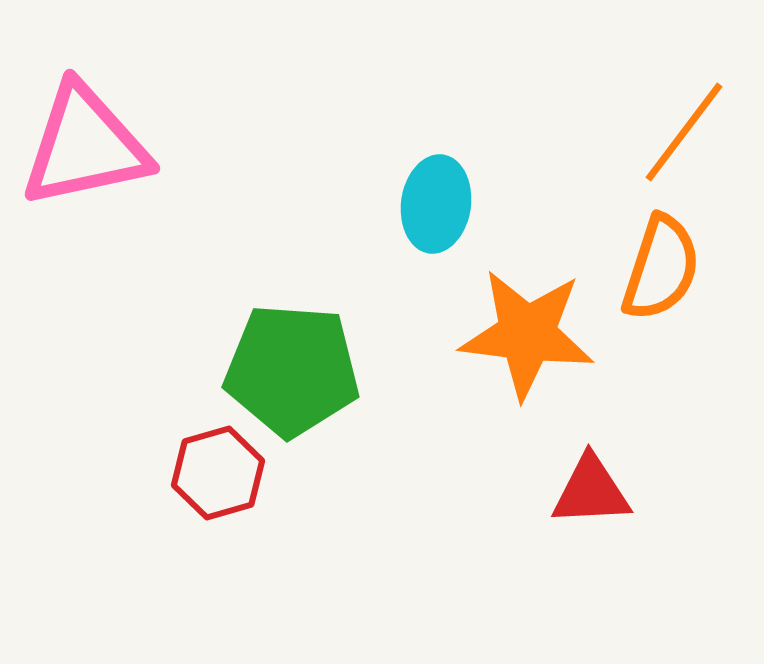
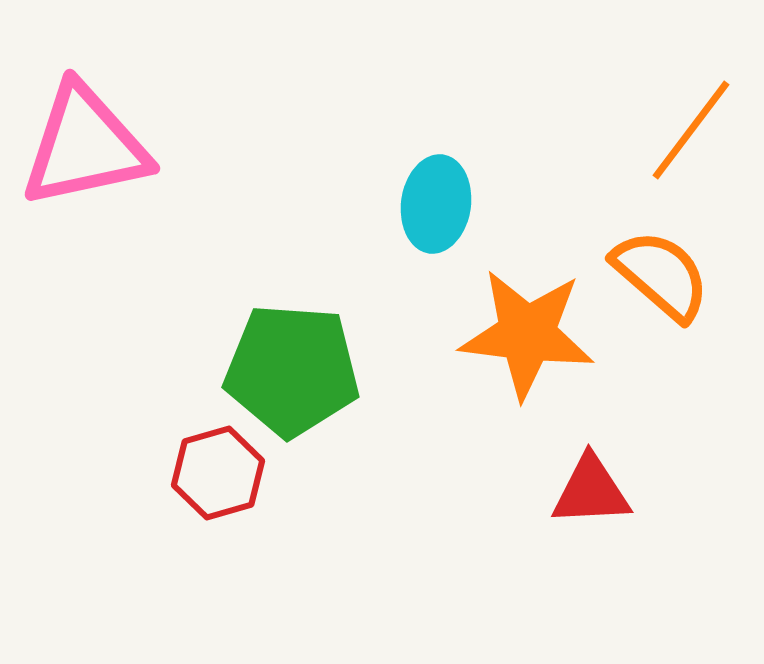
orange line: moved 7 px right, 2 px up
orange semicircle: moved 7 px down; rotated 67 degrees counterclockwise
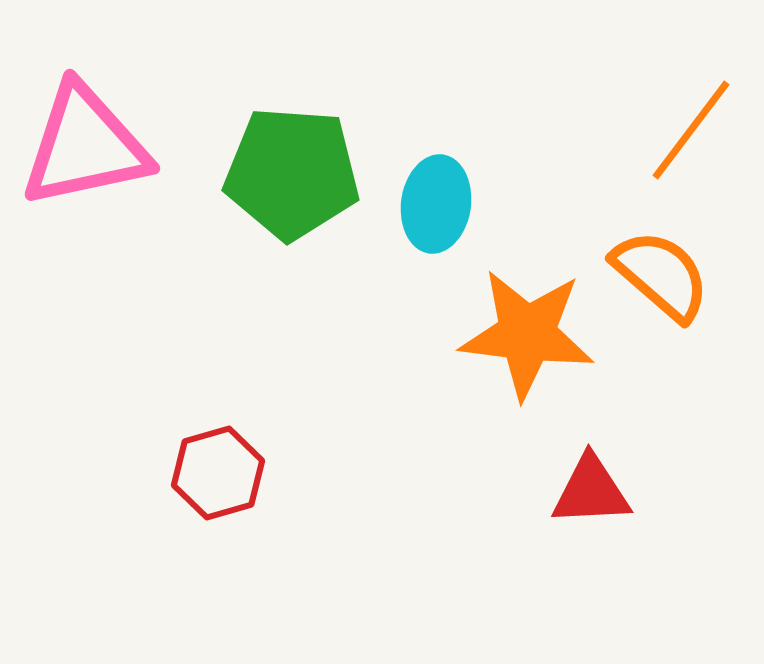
green pentagon: moved 197 px up
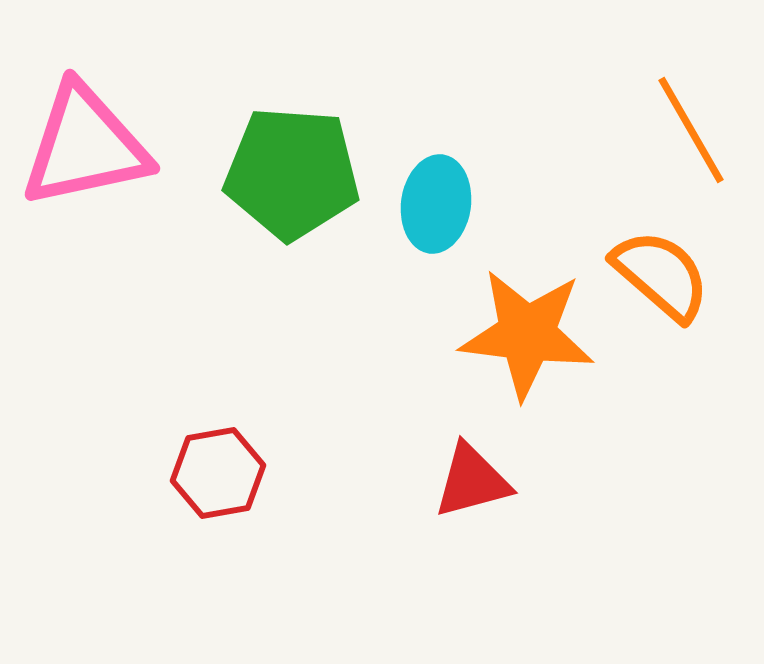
orange line: rotated 67 degrees counterclockwise
red hexagon: rotated 6 degrees clockwise
red triangle: moved 119 px left, 10 px up; rotated 12 degrees counterclockwise
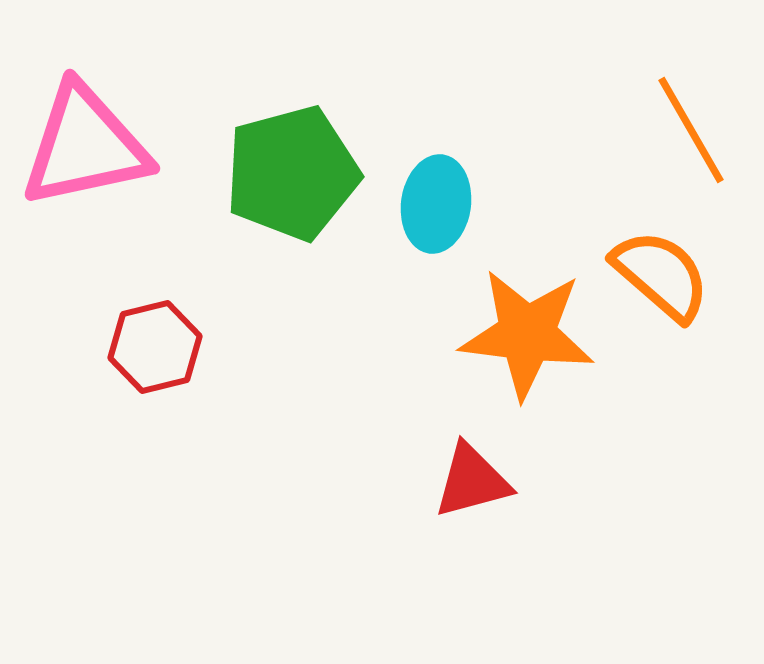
green pentagon: rotated 19 degrees counterclockwise
red hexagon: moved 63 px left, 126 px up; rotated 4 degrees counterclockwise
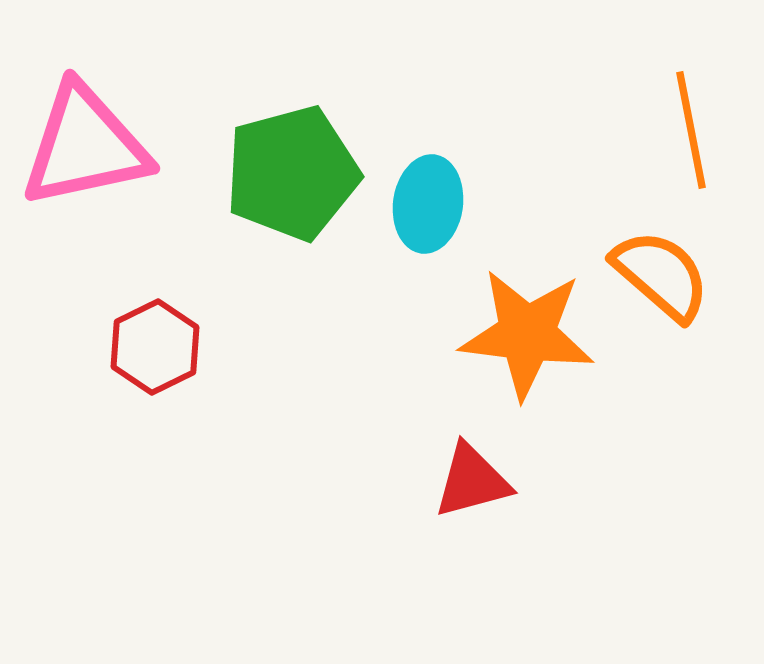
orange line: rotated 19 degrees clockwise
cyan ellipse: moved 8 px left
red hexagon: rotated 12 degrees counterclockwise
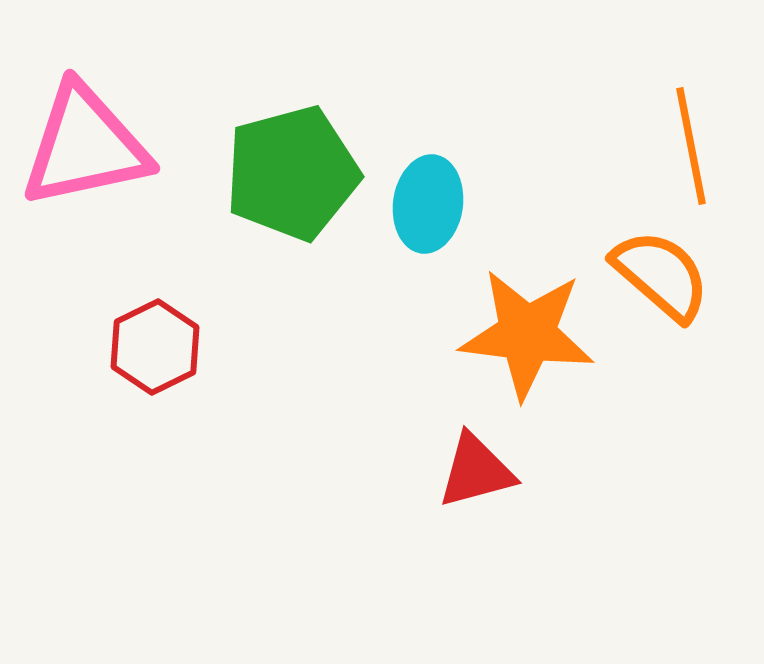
orange line: moved 16 px down
red triangle: moved 4 px right, 10 px up
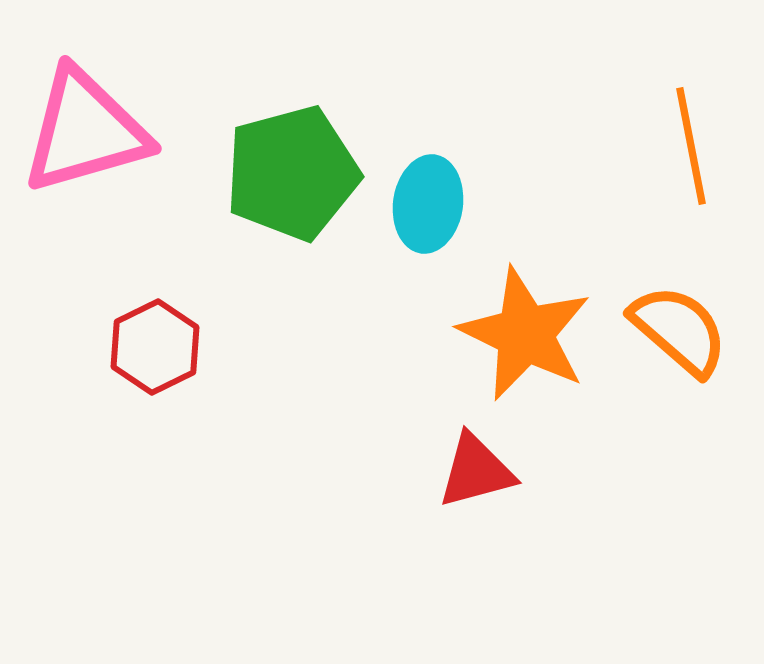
pink triangle: moved 15 px up; rotated 4 degrees counterclockwise
orange semicircle: moved 18 px right, 55 px down
orange star: moved 2 px left; rotated 19 degrees clockwise
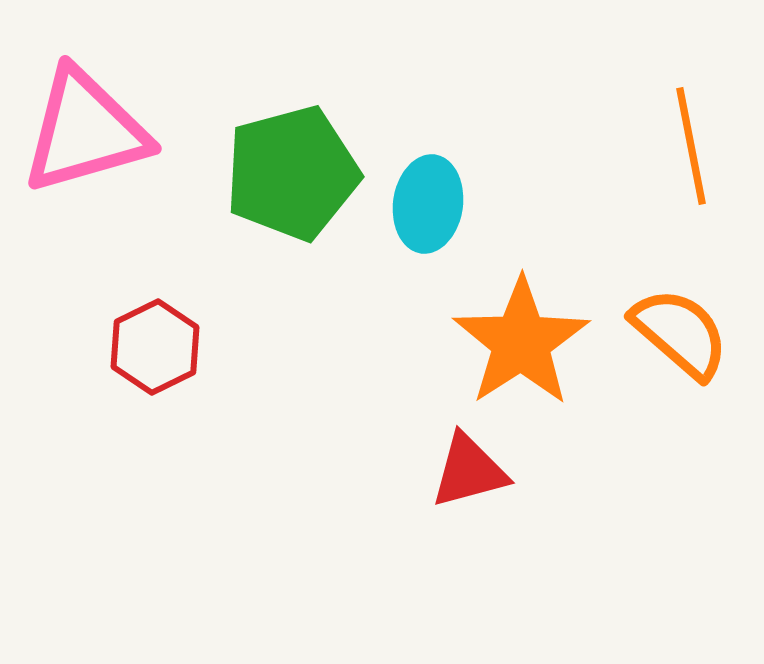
orange semicircle: moved 1 px right, 3 px down
orange star: moved 4 px left, 8 px down; rotated 13 degrees clockwise
red triangle: moved 7 px left
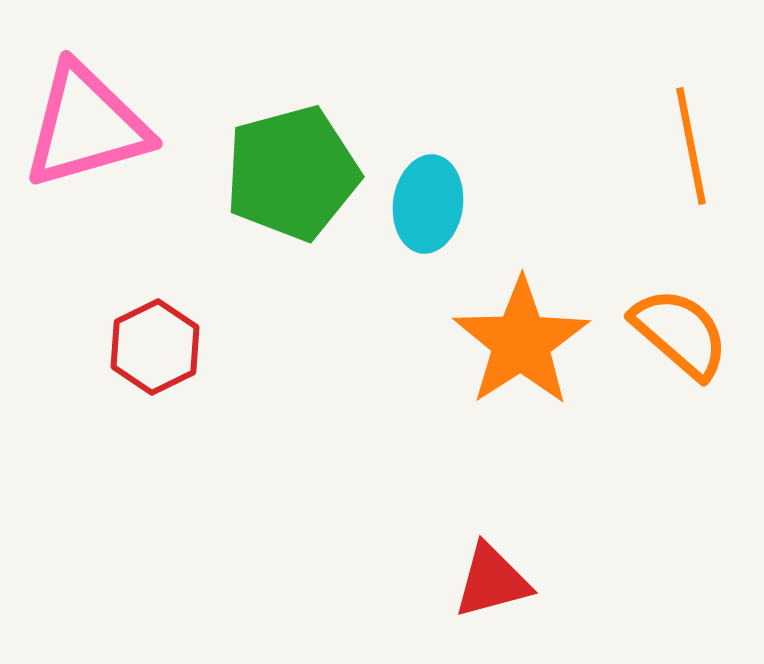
pink triangle: moved 1 px right, 5 px up
red triangle: moved 23 px right, 110 px down
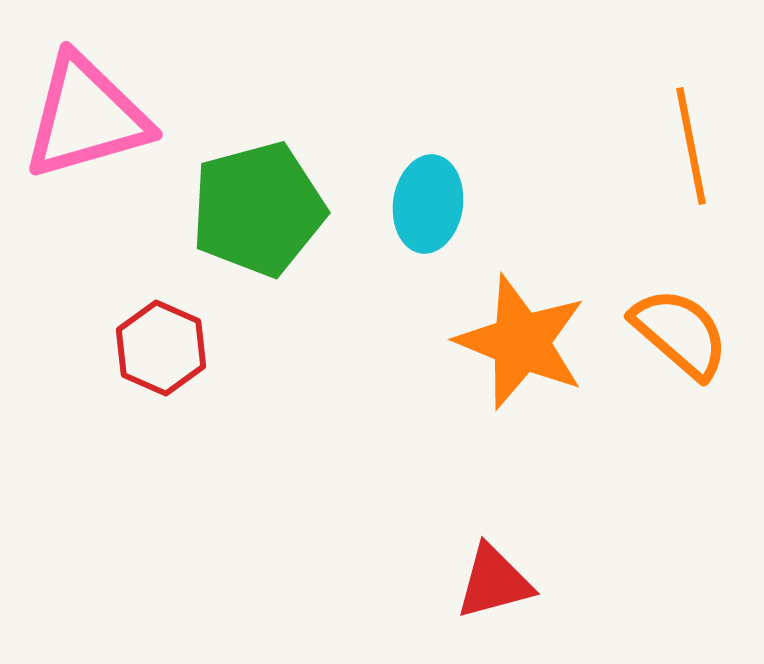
pink triangle: moved 9 px up
green pentagon: moved 34 px left, 36 px down
orange star: rotated 17 degrees counterclockwise
red hexagon: moved 6 px right, 1 px down; rotated 10 degrees counterclockwise
red triangle: moved 2 px right, 1 px down
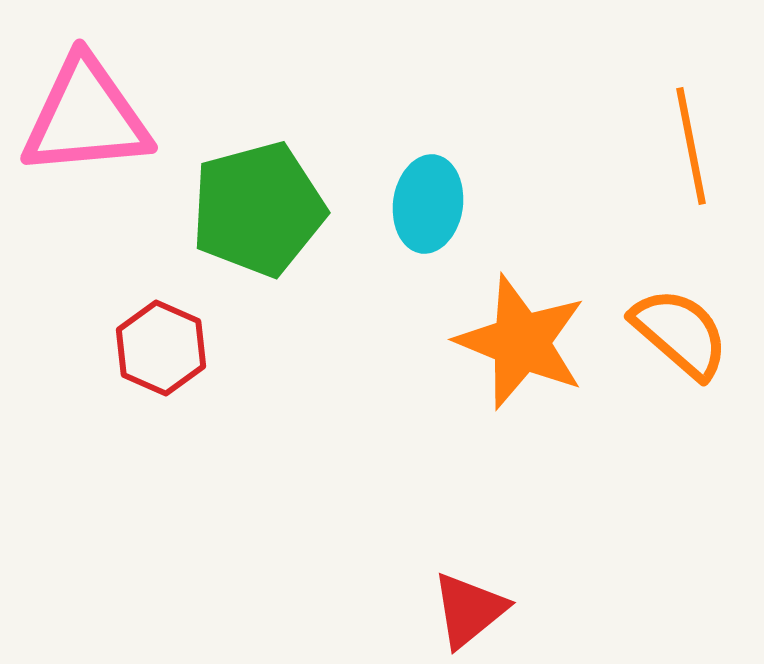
pink triangle: rotated 11 degrees clockwise
red triangle: moved 25 px left, 28 px down; rotated 24 degrees counterclockwise
